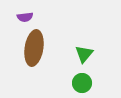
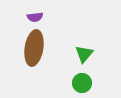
purple semicircle: moved 10 px right
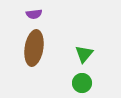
purple semicircle: moved 1 px left, 3 px up
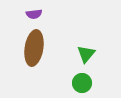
green triangle: moved 2 px right
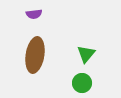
brown ellipse: moved 1 px right, 7 px down
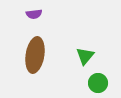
green triangle: moved 1 px left, 2 px down
green circle: moved 16 px right
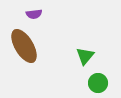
brown ellipse: moved 11 px left, 9 px up; rotated 40 degrees counterclockwise
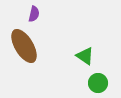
purple semicircle: rotated 70 degrees counterclockwise
green triangle: rotated 36 degrees counterclockwise
